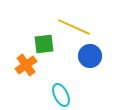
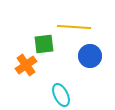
yellow line: rotated 20 degrees counterclockwise
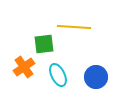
blue circle: moved 6 px right, 21 px down
orange cross: moved 2 px left, 2 px down
cyan ellipse: moved 3 px left, 20 px up
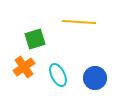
yellow line: moved 5 px right, 5 px up
green square: moved 9 px left, 5 px up; rotated 10 degrees counterclockwise
blue circle: moved 1 px left, 1 px down
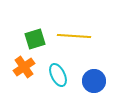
yellow line: moved 5 px left, 14 px down
blue circle: moved 1 px left, 3 px down
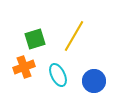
yellow line: rotated 64 degrees counterclockwise
orange cross: rotated 15 degrees clockwise
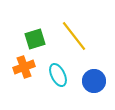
yellow line: rotated 68 degrees counterclockwise
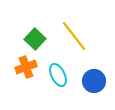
green square: rotated 30 degrees counterclockwise
orange cross: moved 2 px right
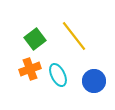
green square: rotated 10 degrees clockwise
orange cross: moved 4 px right, 2 px down
